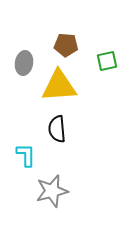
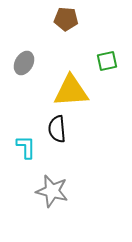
brown pentagon: moved 26 px up
gray ellipse: rotated 20 degrees clockwise
yellow triangle: moved 12 px right, 5 px down
cyan L-shape: moved 8 px up
gray star: rotated 28 degrees clockwise
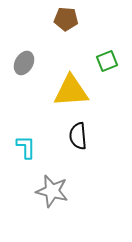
green square: rotated 10 degrees counterclockwise
black semicircle: moved 21 px right, 7 px down
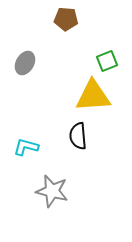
gray ellipse: moved 1 px right
yellow triangle: moved 22 px right, 5 px down
cyan L-shape: rotated 75 degrees counterclockwise
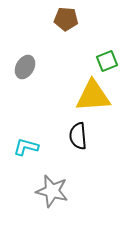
gray ellipse: moved 4 px down
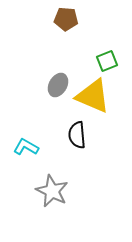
gray ellipse: moved 33 px right, 18 px down
yellow triangle: rotated 27 degrees clockwise
black semicircle: moved 1 px left, 1 px up
cyan L-shape: rotated 15 degrees clockwise
gray star: rotated 12 degrees clockwise
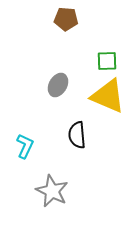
green square: rotated 20 degrees clockwise
yellow triangle: moved 15 px right
cyan L-shape: moved 1 px left, 1 px up; rotated 85 degrees clockwise
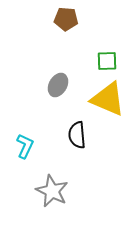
yellow triangle: moved 3 px down
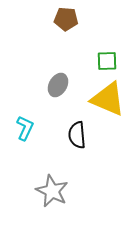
cyan L-shape: moved 18 px up
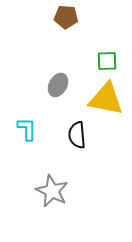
brown pentagon: moved 2 px up
yellow triangle: moved 2 px left; rotated 12 degrees counterclockwise
cyan L-shape: moved 2 px right, 1 px down; rotated 25 degrees counterclockwise
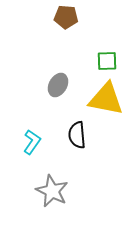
cyan L-shape: moved 5 px right, 13 px down; rotated 35 degrees clockwise
